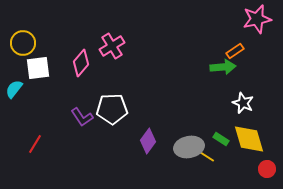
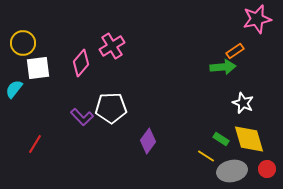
white pentagon: moved 1 px left, 1 px up
purple L-shape: rotated 10 degrees counterclockwise
gray ellipse: moved 43 px right, 24 px down
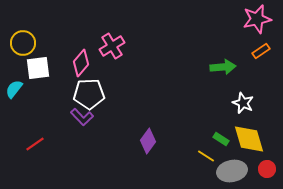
orange rectangle: moved 26 px right
white pentagon: moved 22 px left, 14 px up
red line: rotated 24 degrees clockwise
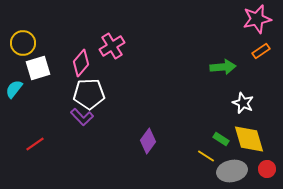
white square: rotated 10 degrees counterclockwise
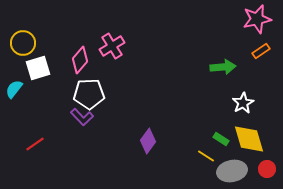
pink diamond: moved 1 px left, 3 px up
white star: rotated 20 degrees clockwise
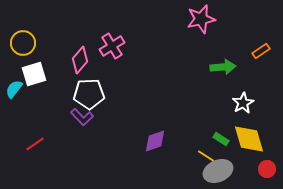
pink star: moved 56 px left
white square: moved 4 px left, 6 px down
purple diamond: moved 7 px right; rotated 35 degrees clockwise
gray ellipse: moved 14 px left; rotated 12 degrees counterclockwise
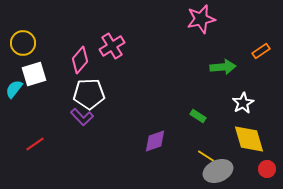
green rectangle: moved 23 px left, 23 px up
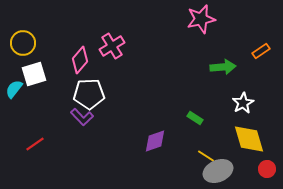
green rectangle: moved 3 px left, 2 px down
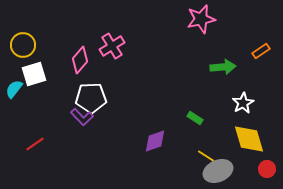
yellow circle: moved 2 px down
white pentagon: moved 2 px right, 4 px down
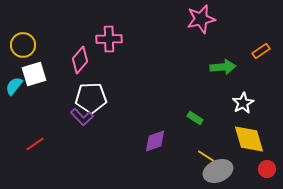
pink cross: moved 3 px left, 7 px up; rotated 30 degrees clockwise
cyan semicircle: moved 3 px up
